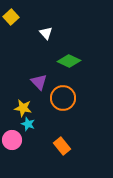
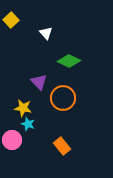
yellow square: moved 3 px down
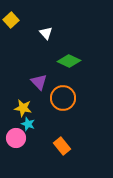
pink circle: moved 4 px right, 2 px up
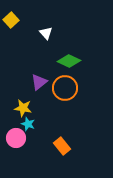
purple triangle: rotated 36 degrees clockwise
orange circle: moved 2 px right, 10 px up
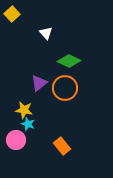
yellow square: moved 1 px right, 6 px up
purple triangle: moved 1 px down
yellow star: moved 1 px right, 2 px down
pink circle: moved 2 px down
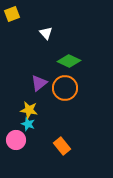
yellow square: rotated 21 degrees clockwise
yellow star: moved 5 px right
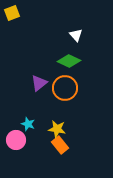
yellow square: moved 1 px up
white triangle: moved 30 px right, 2 px down
yellow star: moved 28 px right, 19 px down
orange rectangle: moved 2 px left, 1 px up
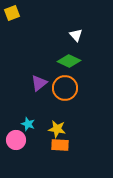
orange rectangle: rotated 48 degrees counterclockwise
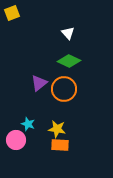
white triangle: moved 8 px left, 2 px up
orange circle: moved 1 px left, 1 px down
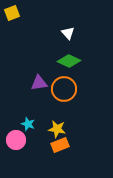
purple triangle: rotated 30 degrees clockwise
orange rectangle: rotated 24 degrees counterclockwise
